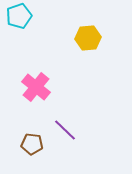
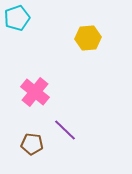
cyan pentagon: moved 2 px left, 2 px down
pink cross: moved 1 px left, 5 px down
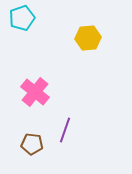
cyan pentagon: moved 5 px right
purple line: rotated 65 degrees clockwise
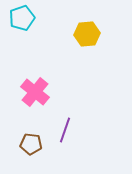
yellow hexagon: moved 1 px left, 4 px up
brown pentagon: moved 1 px left
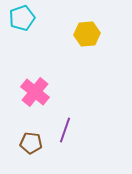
brown pentagon: moved 1 px up
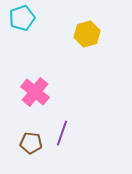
yellow hexagon: rotated 10 degrees counterclockwise
purple line: moved 3 px left, 3 px down
